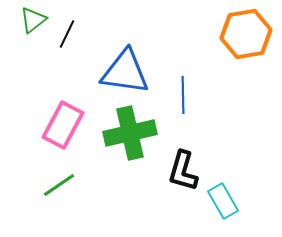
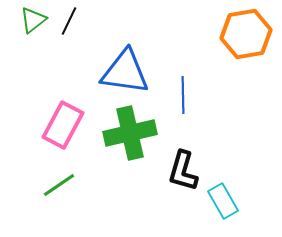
black line: moved 2 px right, 13 px up
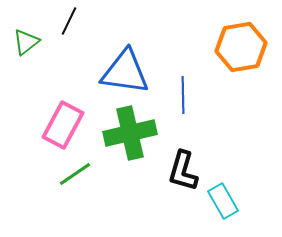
green triangle: moved 7 px left, 22 px down
orange hexagon: moved 5 px left, 13 px down
green line: moved 16 px right, 11 px up
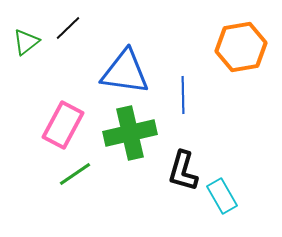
black line: moved 1 px left, 7 px down; rotated 20 degrees clockwise
cyan rectangle: moved 1 px left, 5 px up
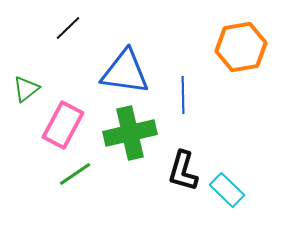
green triangle: moved 47 px down
cyan rectangle: moved 5 px right, 6 px up; rotated 16 degrees counterclockwise
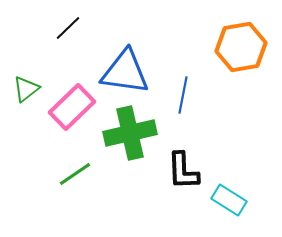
blue line: rotated 12 degrees clockwise
pink rectangle: moved 9 px right, 18 px up; rotated 18 degrees clockwise
black L-shape: rotated 18 degrees counterclockwise
cyan rectangle: moved 2 px right, 10 px down; rotated 12 degrees counterclockwise
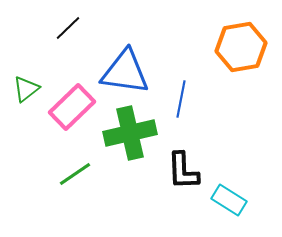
blue line: moved 2 px left, 4 px down
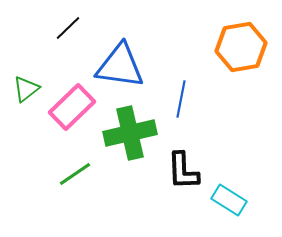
blue triangle: moved 5 px left, 6 px up
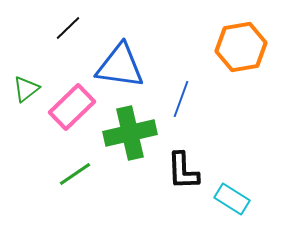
blue line: rotated 9 degrees clockwise
cyan rectangle: moved 3 px right, 1 px up
